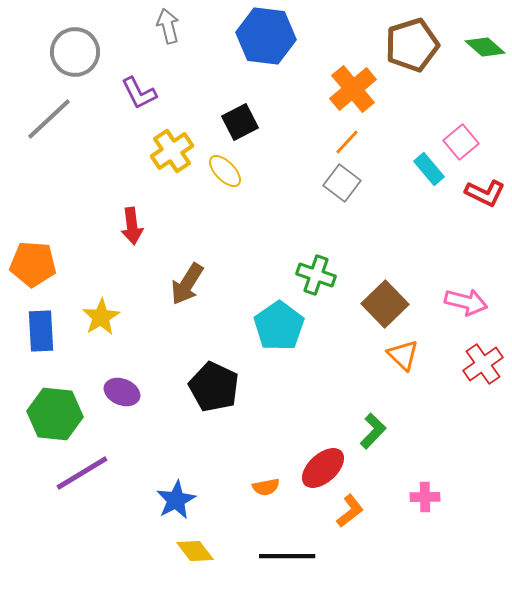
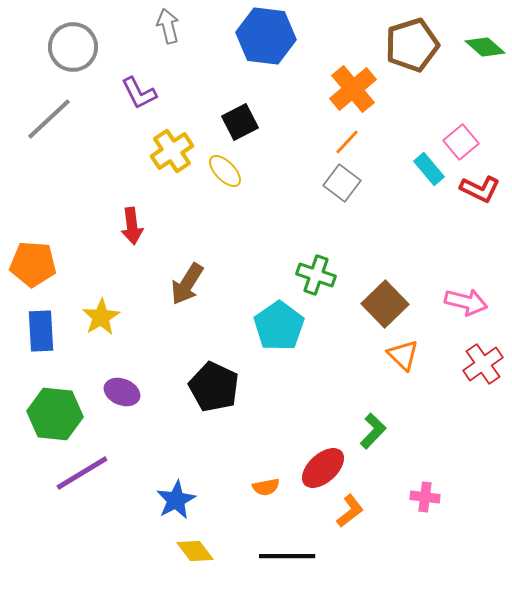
gray circle: moved 2 px left, 5 px up
red L-shape: moved 5 px left, 4 px up
pink cross: rotated 8 degrees clockwise
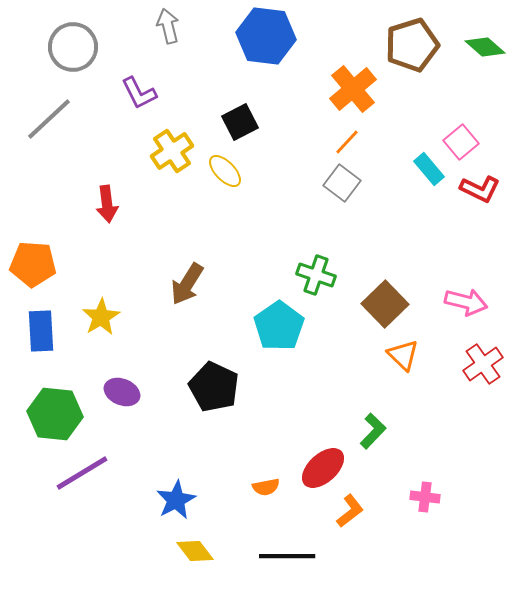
red arrow: moved 25 px left, 22 px up
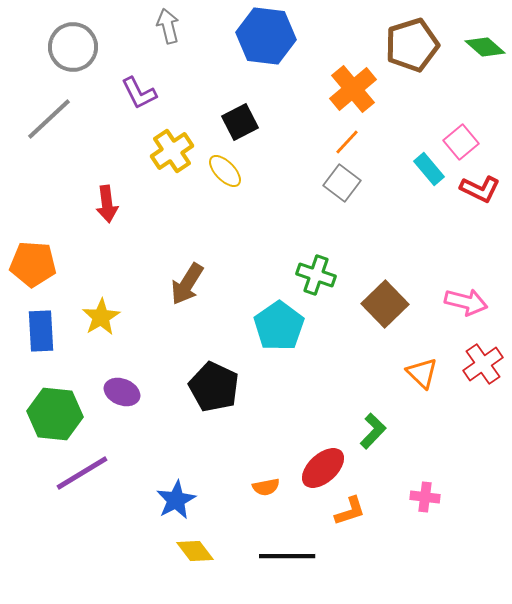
orange triangle: moved 19 px right, 18 px down
orange L-shape: rotated 20 degrees clockwise
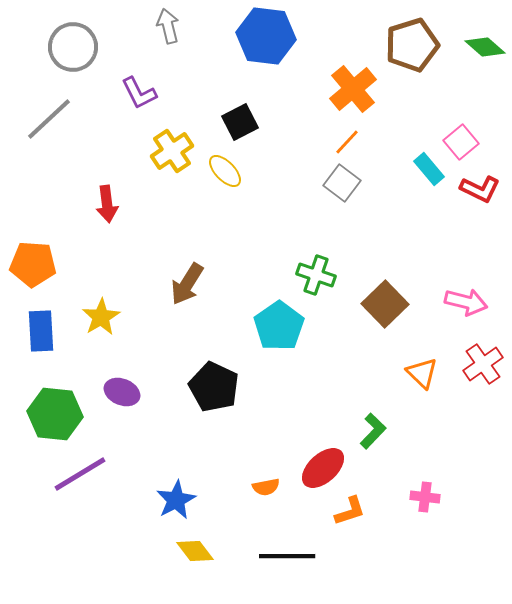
purple line: moved 2 px left, 1 px down
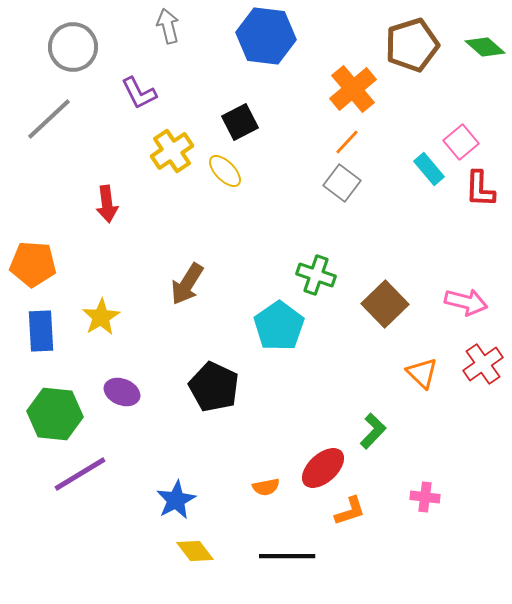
red L-shape: rotated 66 degrees clockwise
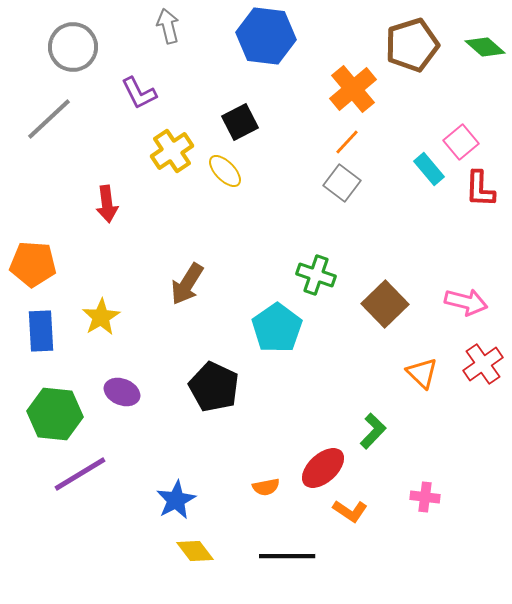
cyan pentagon: moved 2 px left, 2 px down
orange L-shape: rotated 52 degrees clockwise
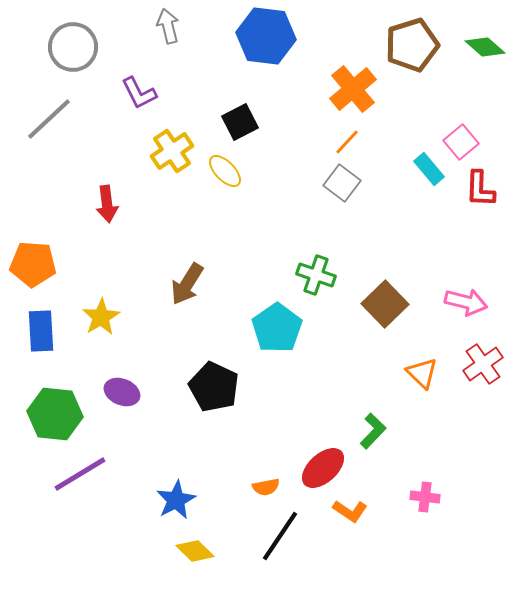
yellow diamond: rotated 9 degrees counterclockwise
black line: moved 7 px left, 20 px up; rotated 56 degrees counterclockwise
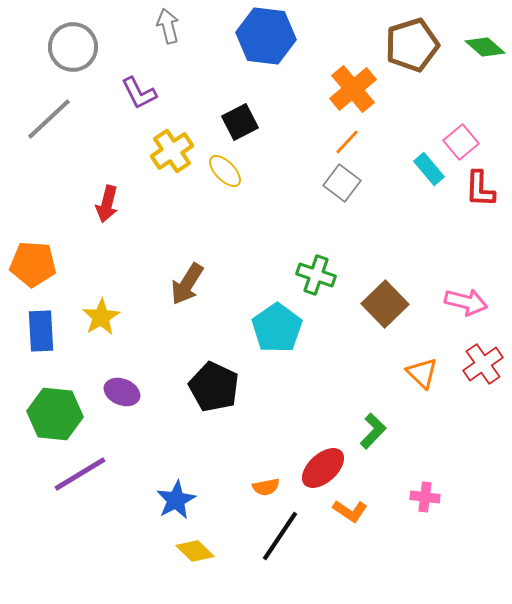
red arrow: rotated 21 degrees clockwise
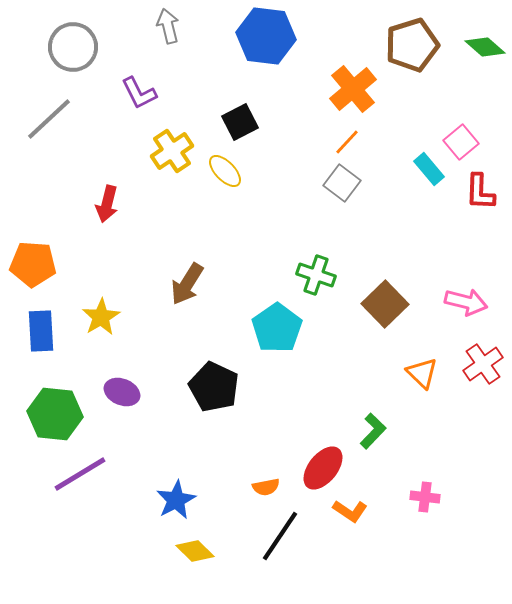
red L-shape: moved 3 px down
red ellipse: rotated 9 degrees counterclockwise
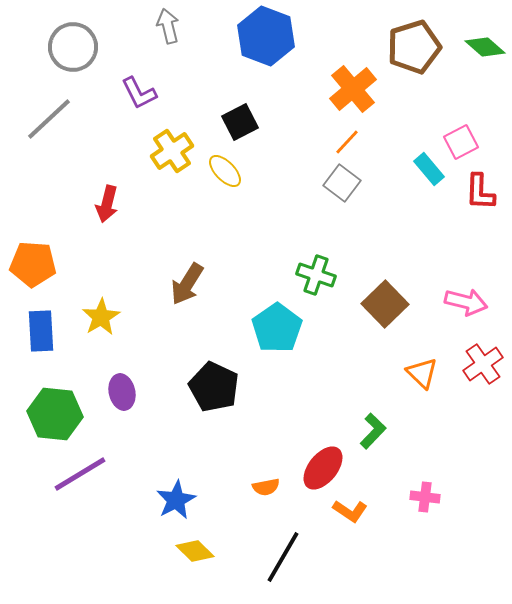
blue hexagon: rotated 14 degrees clockwise
brown pentagon: moved 2 px right, 2 px down
pink square: rotated 12 degrees clockwise
purple ellipse: rotated 56 degrees clockwise
black line: moved 3 px right, 21 px down; rotated 4 degrees counterclockwise
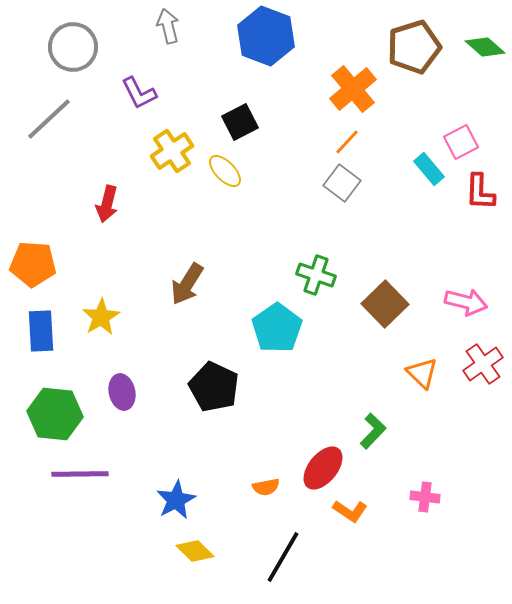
purple line: rotated 30 degrees clockwise
